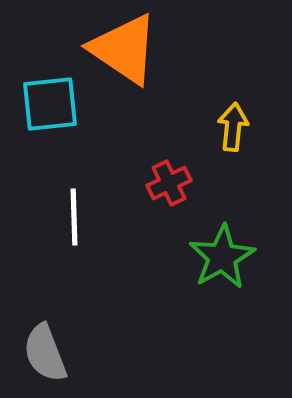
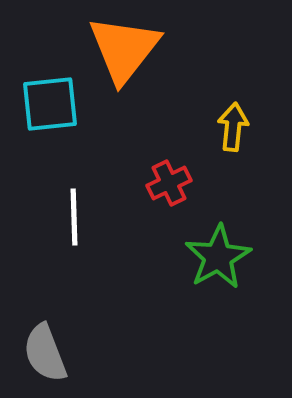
orange triangle: rotated 34 degrees clockwise
green star: moved 4 px left
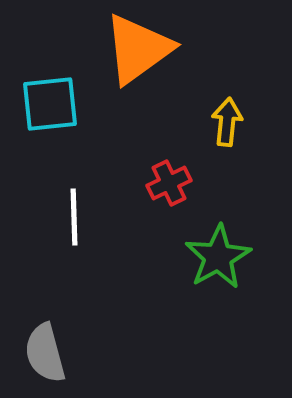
orange triangle: moved 14 px right; rotated 16 degrees clockwise
yellow arrow: moved 6 px left, 5 px up
gray semicircle: rotated 6 degrees clockwise
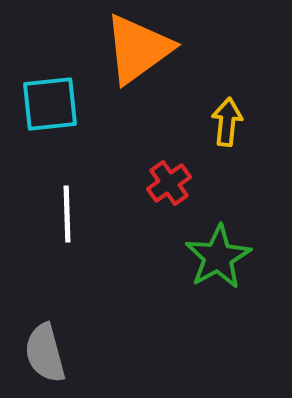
red cross: rotated 9 degrees counterclockwise
white line: moved 7 px left, 3 px up
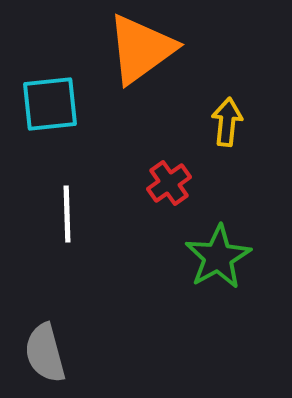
orange triangle: moved 3 px right
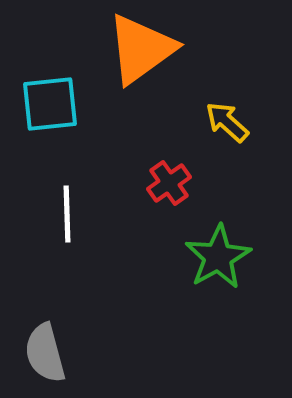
yellow arrow: rotated 54 degrees counterclockwise
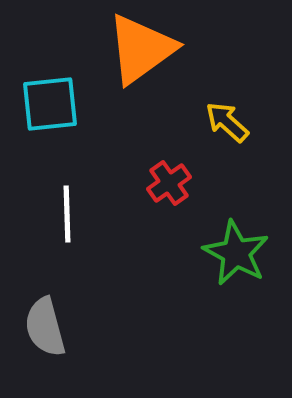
green star: moved 18 px right, 4 px up; rotated 14 degrees counterclockwise
gray semicircle: moved 26 px up
